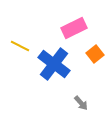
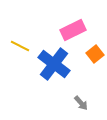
pink rectangle: moved 1 px left, 2 px down
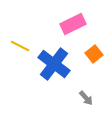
pink rectangle: moved 6 px up
orange square: moved 1 px left
gray arrow: moved 5 px right, 5 px up
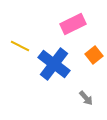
orange square: moved 1 px down
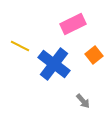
gray arrow: moved 3 px left, 3 px down
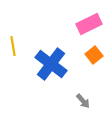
pink rectangle: moved 16 px right
yellow line: moved 7 px left; rotated 54 degrees clockwise
blue cross: moved 3 px left
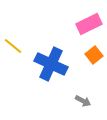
yellow line: rotated 42 degrees counterclockwise
blue cross: rotated 12 degrees counterclockwise
gray arrow: rotated 21 degrees counterclockwise
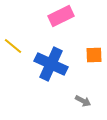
pink rectangle: moved 28 px left, 8 px up
orange square: rotated 36 degrees clockwise
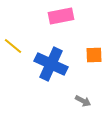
pink rectangle: rotated 15 degrees clockwise
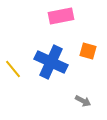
yellow line: moved 23 px down; rotated 12 degrees clockwise
orange square: moved 6 px left, 4 px up; rotated 18 degrees clockwise
blue cross: moved 2 px up
